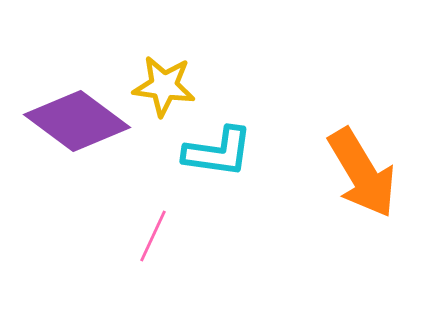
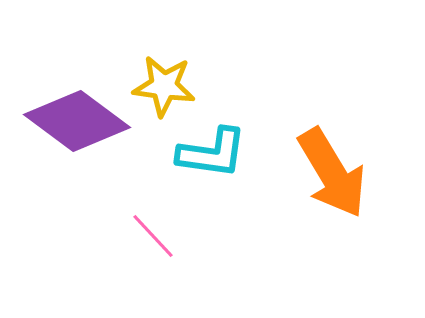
cyan L-shape: moved 6 px left, 1 px down
orange arrow: moved 30 px left
pink line: rotated 68 degrees counterclockwise
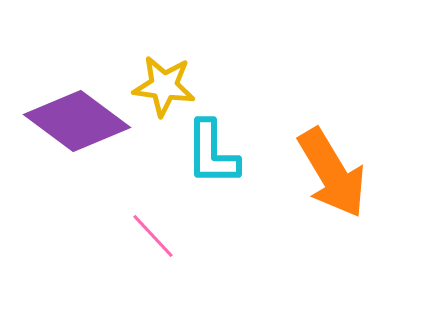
cyan L-shape: rotated 82 degrees clockwise
